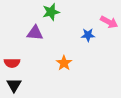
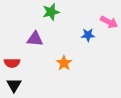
purple triangle: moved 6 px down
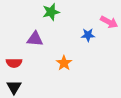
red semicircle: moved 2 px right
black triangle: moved 2 px down
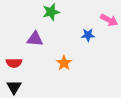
pink arrow: moved 2 px up
